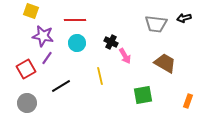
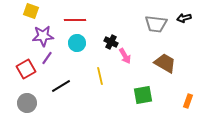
purple star: rotated 15 degrees counterclockwise
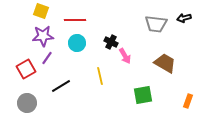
yellow square: moved 10 px right
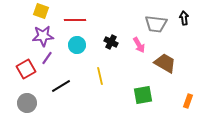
black arrow: rotated 96 degrees clockwise
cyan circle: moved 2 px down
pink arrow: moved 14 px right, 11 px up
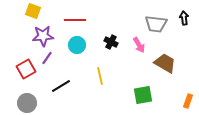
yellow square: moved 8 px left
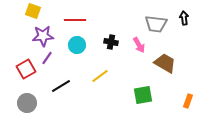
black cross: rotated 16 degrees counterclockwise
yellow line: rotated 66 degrees clockwise
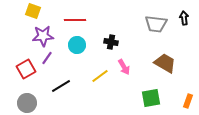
pink arrow: moved 15 px left, 22 px down
green square: moved 8 px right, 3 px down
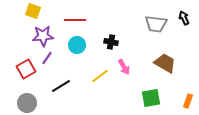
black arrow: rotated 16 degrees counterclockwise
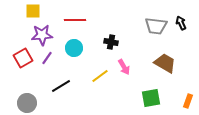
yellow square: rotated 21 degrees counterclockwise
black arrow: moved 3 px left, 5 px down
gray trapezoid: moved 2 px down
purple star: moved 1 px left, 1 px up
cyan circle: moved 3 px left, 3 px down
red square: moved 3 px left, 11 px up
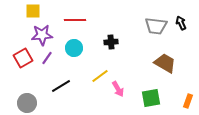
black cross: rotated 16 degrees counterclockwise
pink arrow: moved 6 px left, 22 px down
